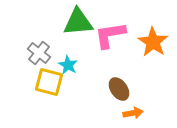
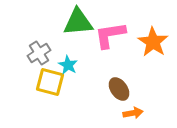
gray cross: rotated 20 degrees clockwise
yellow square: moved 1 px right
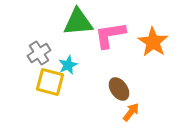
cyan star: rotated 18 degrees clockwise
orange arrow: moved 2 px left, 1 px up; rotated 42 degrees counterclockwise
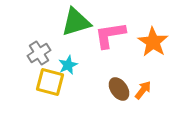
green triangle: moved 2 px left; rotated 12 degrees counterclockwise
orange arrow: moved 12 px right, 22 px up
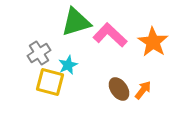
pink L-shape: rotated 52 degrees clockwise
